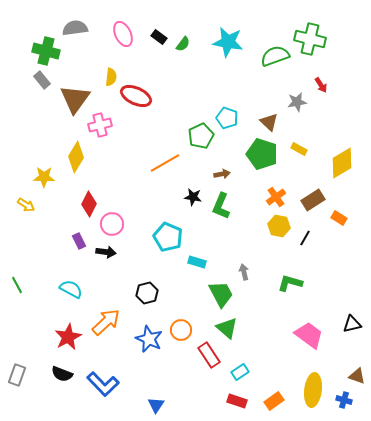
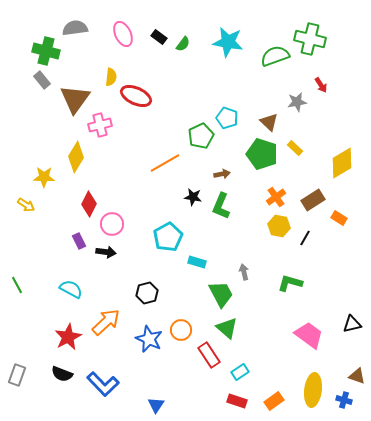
yellow rectangle at (299, 149): moved 4 px left, 1 px up; rotated 14 degrees clockwise
cyan pentagon at (168, 237): rotated 20 degrees clockwise
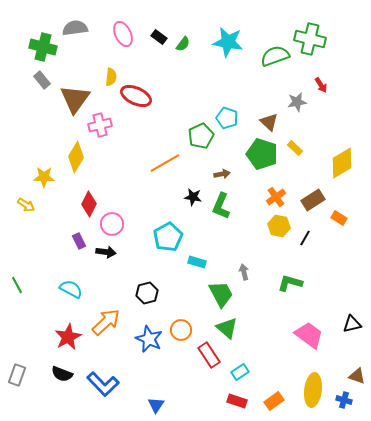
green cross at (46, 51): moved 3 px left, 4 px up
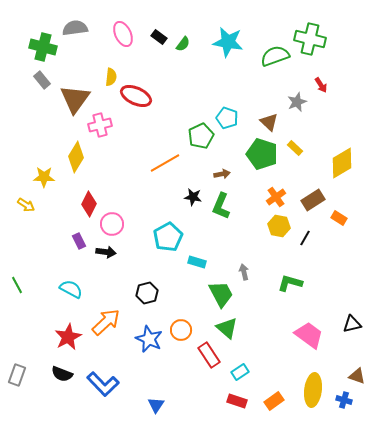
gray star at (297, 102): rotated 12 degrees counterclockwise
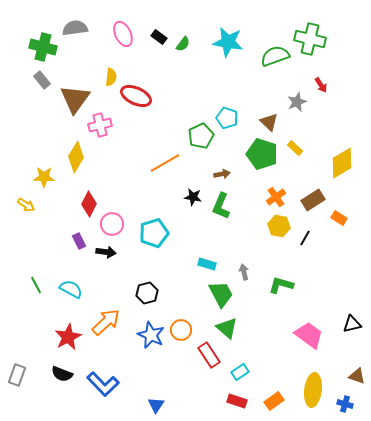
cyan pentagon at (168, 237): moved 14 px left, 4 px up; rotated 12 degrees clockwise
cyan rectangle at (197, 262): moved 10 px right, 2 px down
green L-shape at (290, 283): moved 9 px left, 2 px down
green line at (17, 285): moved 19 px right
blue star at (149, 339): moved 2 px right, 4 px up
blue cross at (344, 400): moved 1 px right, 4 px down
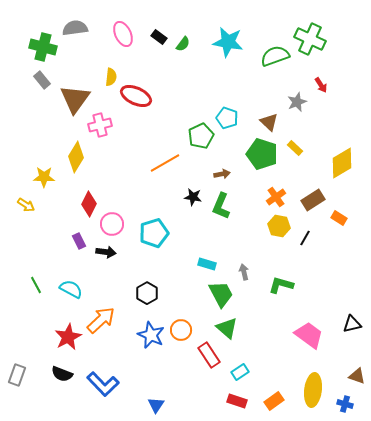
green cross at (310, 39): rotated 12 degrees clockwise
black hexagon at (147, 293): rotated 15 degrees counterclockwise
orange arrow at (106, 322): moved 5 px left, 2 px up
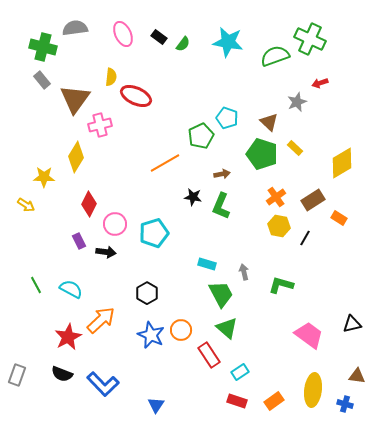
red arrow at (321, 85): moved 1 px left, 2 px up; rotated 105 degrees clockwise
pink circle at (112, 224): moved 3 px right
brown triangle at (357, 376): rotated 12 degrees counterclockwise
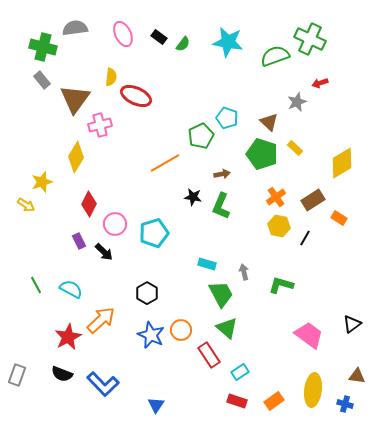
yellow star at (44, 177): moved 2 px left, 5 px down; rotated 20 degrees counterclockwise
black arrow at (106, 252): moved 2 px left; rotated 36 degrees clockwise
black triangle at (352, 324): rotated 24 degrees counterclockwise
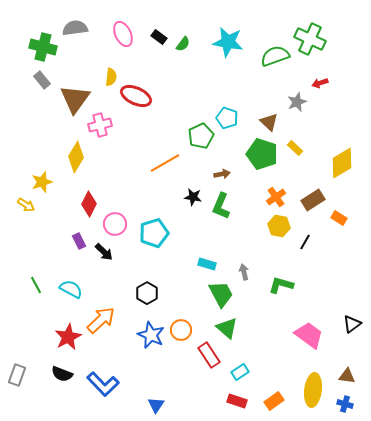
black line at (305, 238): moved 4 px down
brown triangle at (357, 376): moved 10 px left
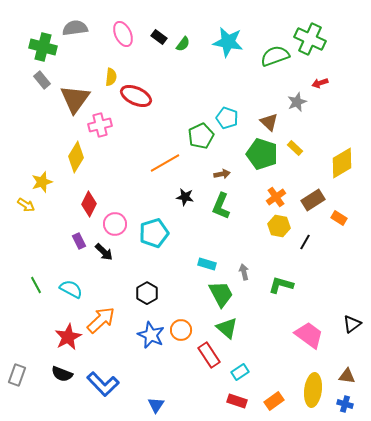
black star at (193, 197): moved 8 px left
